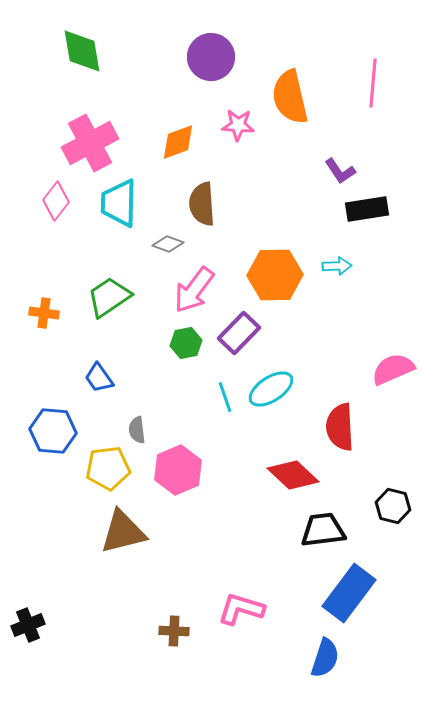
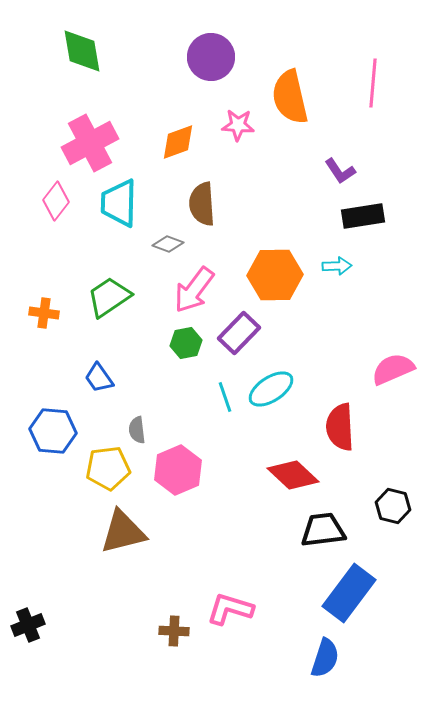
black rectangle: moved 4 px left, 7 px down
pink L-shape: moved 11 px left
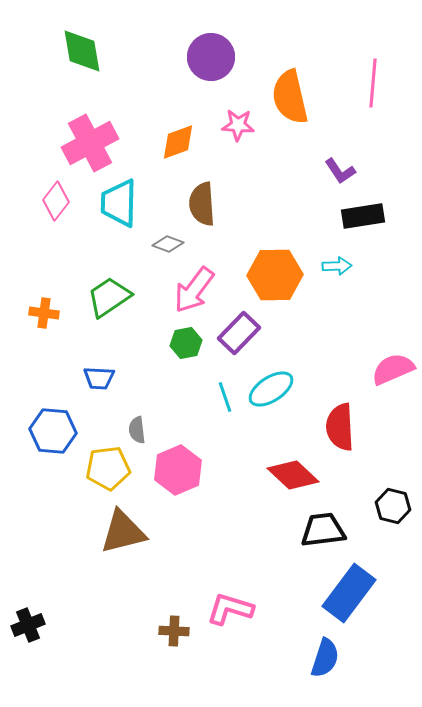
blue trapezoid: rotated 52 degrees counterclockwise
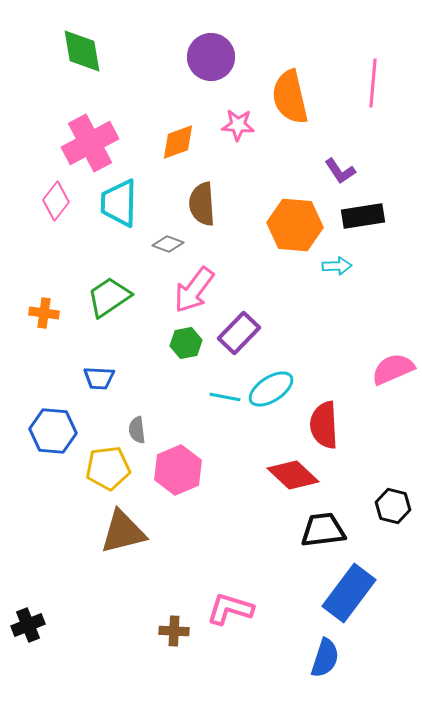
orange hexagon: moved 20 px right, 50 px up; rotated 6 degrees clockwise
cyan line: rotated 60 degrees counterclockwise
red semicircle: moved 16 px left, 2 px up
